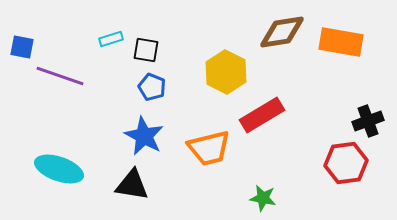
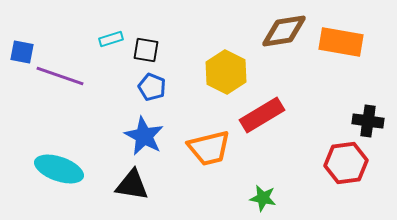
brown diamond: moved 2 px right, 1 px up
blue square: moved 5 px down
black cross: rotated 28 degrees clockwise
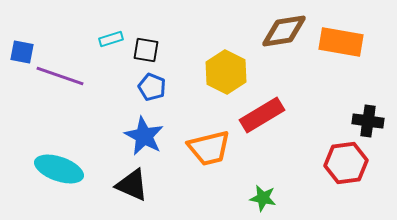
black triangle: rotated 15 degrees clockwise
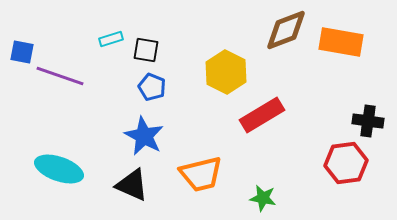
brown diamond: moved 2 px right, 1 px up; rotated 12 degrees counterclockwise
orange trapezoid: moved 8 px left, 26 px down
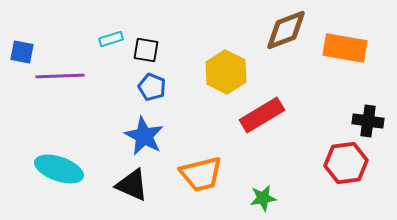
orange rectangle: moved 4 px right, 6 px down
purple line: rotated 21 degrees counterclockwise
green star: rotated 20 degrees counterclockwise
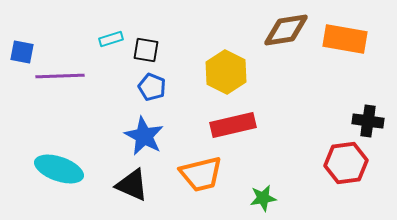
brown diamond: rotated 12 degrees clockwise
orange rectangle: moved 9 px up
red rectangle: moved 29 px left, 10 px down; rotated 18 degrees clockwise
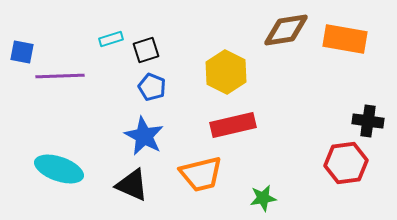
black square: rotated 28 degrees counterclockwise
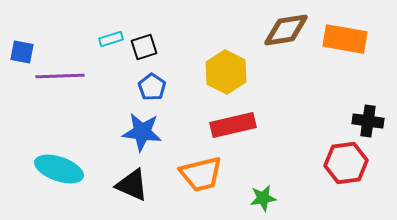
black square: moved 2 px left, 3 px up
blue pentagon: rotated 12 degrees clockwise
blue star: moved 2 px left, 4 px up; rotated 21 degrees counterclockwise
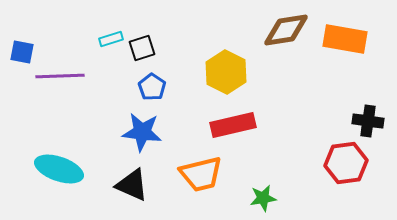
black square: moved 2 px left, 1 px down
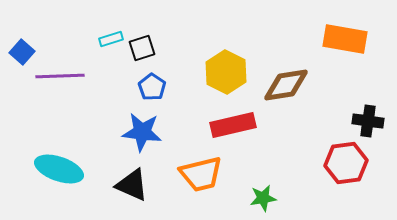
brown diamond: moved 55 px down
blue square: rotated 30 degrees clockwise
